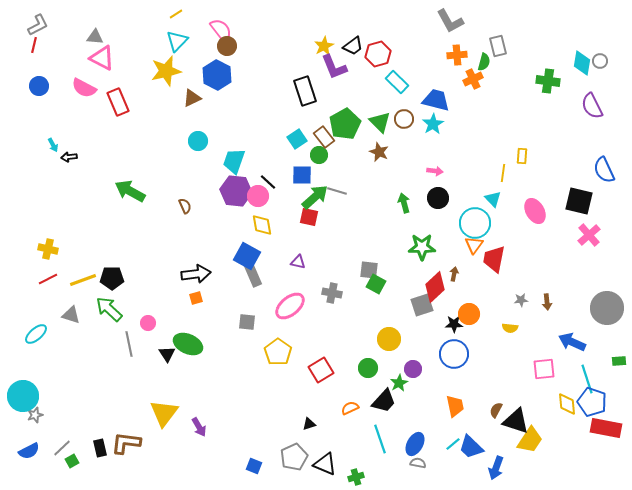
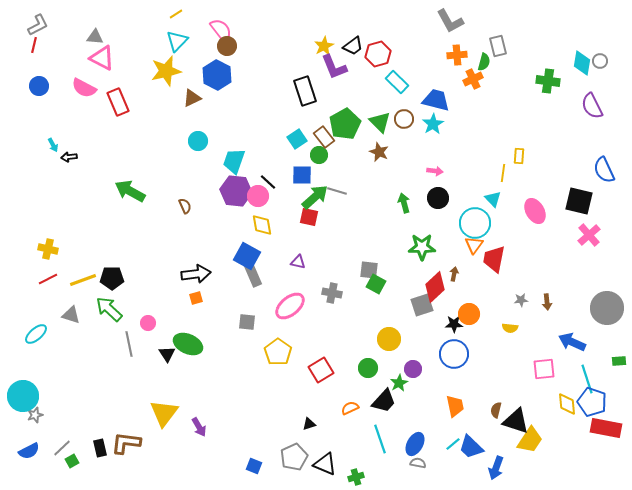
yellow rectangle at (522, 156): moved 3 px left
brown semicircle at (496, 410): rotated 14 degrees counterclockwise
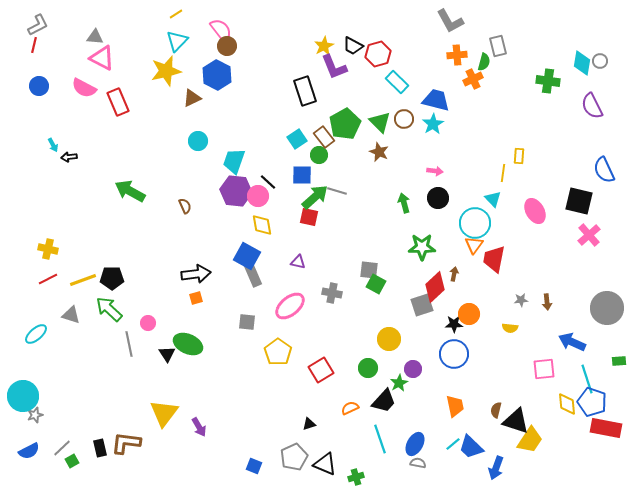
black trapezoid at (353, 46): rotated 65 degrees clockwise
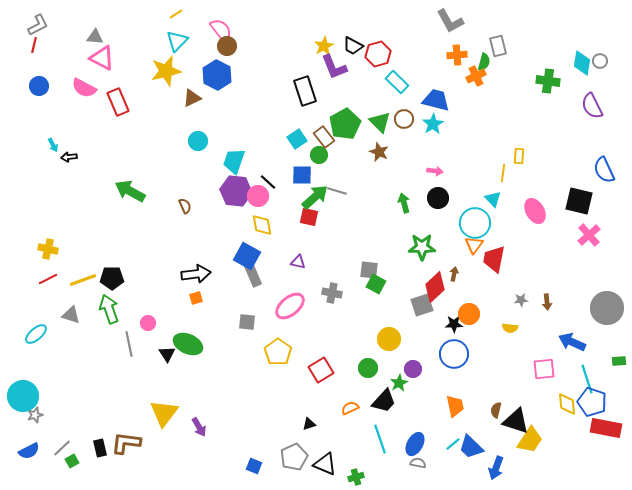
orange cross at (473, 79): moved 3 px right, 3 px up
green arrow at (109, 309): rotated 28 degrees clockwise
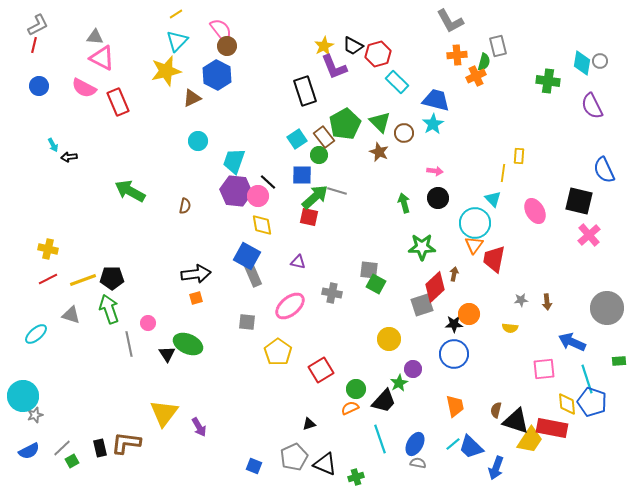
brown circle at (404, 119): moved 14 px down
brown semicircle at (185, 206): rotated 35 degrees clockwise
green circle at (368, 368): moved 12 px left, 21 px down
red rectangle at (606, 428): moved 54 px left
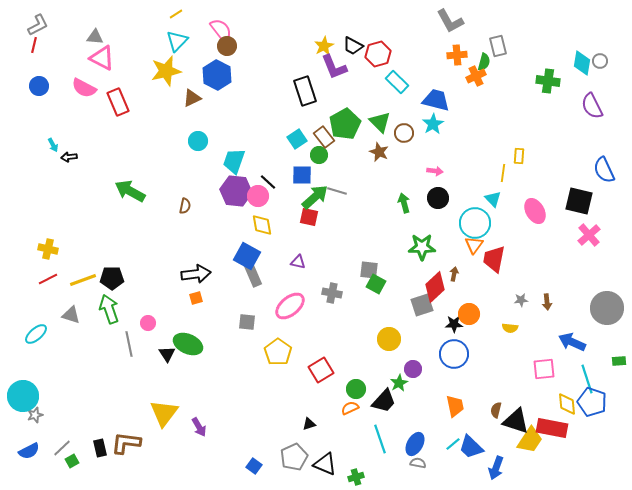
blue square at (254, 466): rotated 14 degrees clockwise
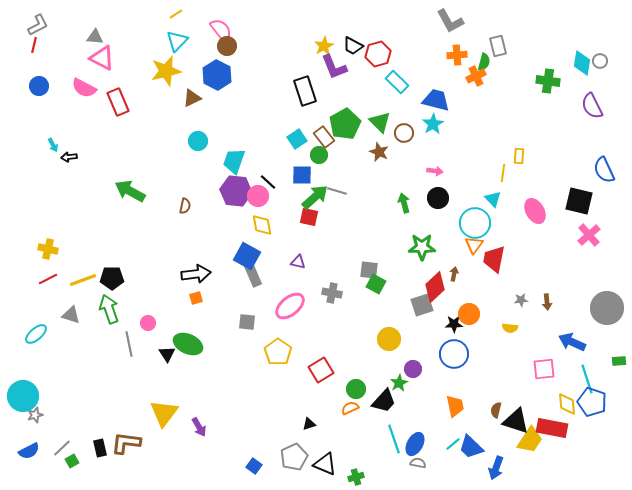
cyan line at (380, 439): moved 14 px right
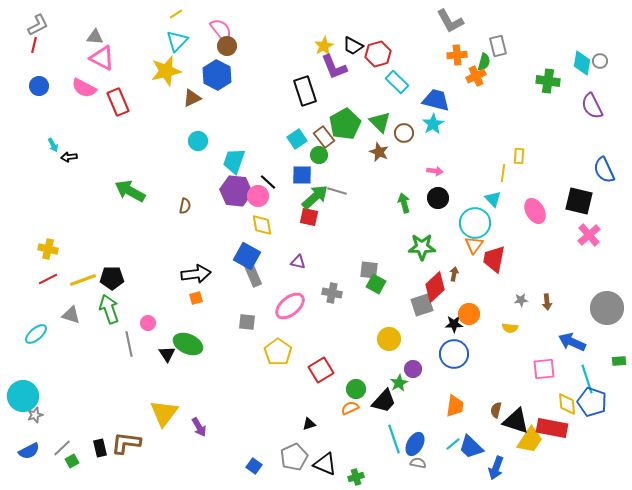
orange trapezoid at (455, 406): rotated 20 degrees clockwise
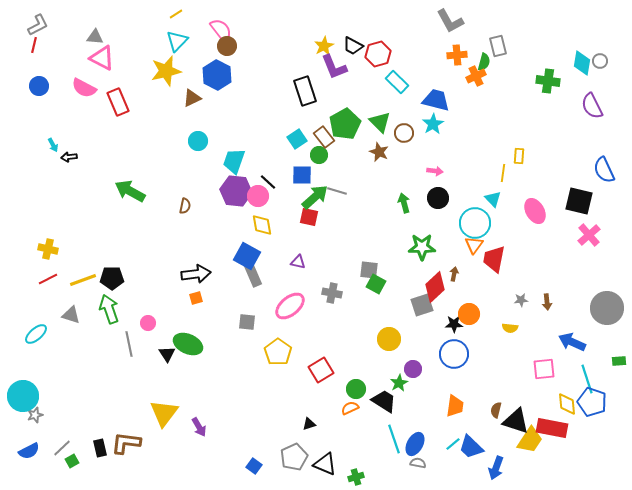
black trapezoid at (384, 401): rotated 100 degrees counterclockwise
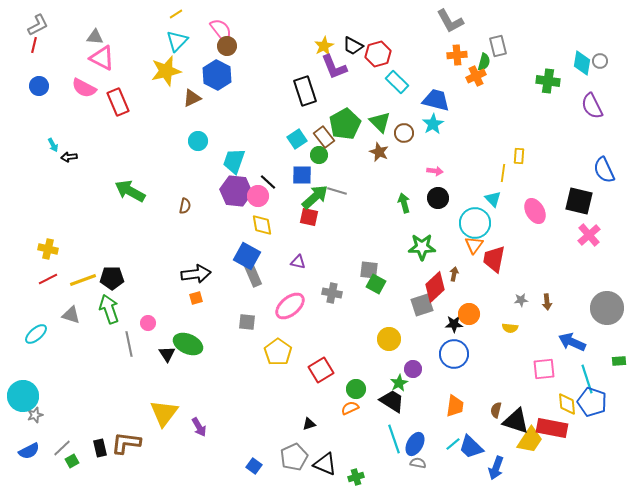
black trapezoid at (384, 401): moved 8 px right
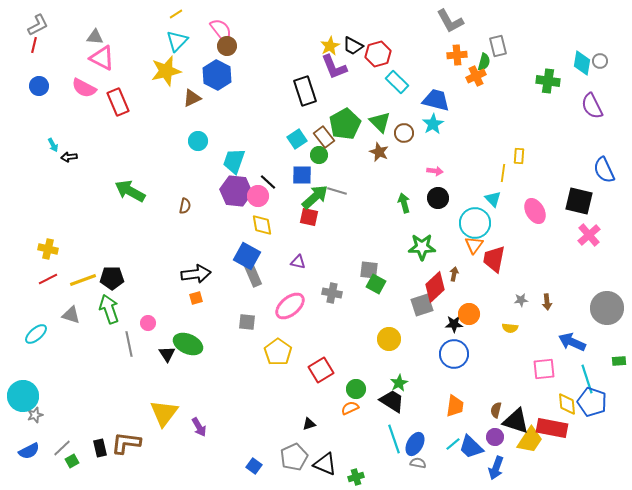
yellow star at (324, 46): moved 6 px right
purple circle at (413, 369): moved 82 px right, 68 px down
